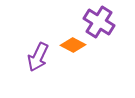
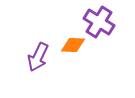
orange diamond: rotated 25 degrees counterclockwise
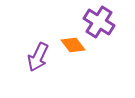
orange diamond: rotated 50 degrees clockwise
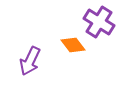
purple arrow: moved 8 px left, 4 px down
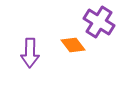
purple arrow: moved 8 px up; rotated 24 degrees counterclockwise
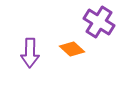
orange diamond: moved 1 px left, 4 px down; rotated 10 degrees counterclockwise
